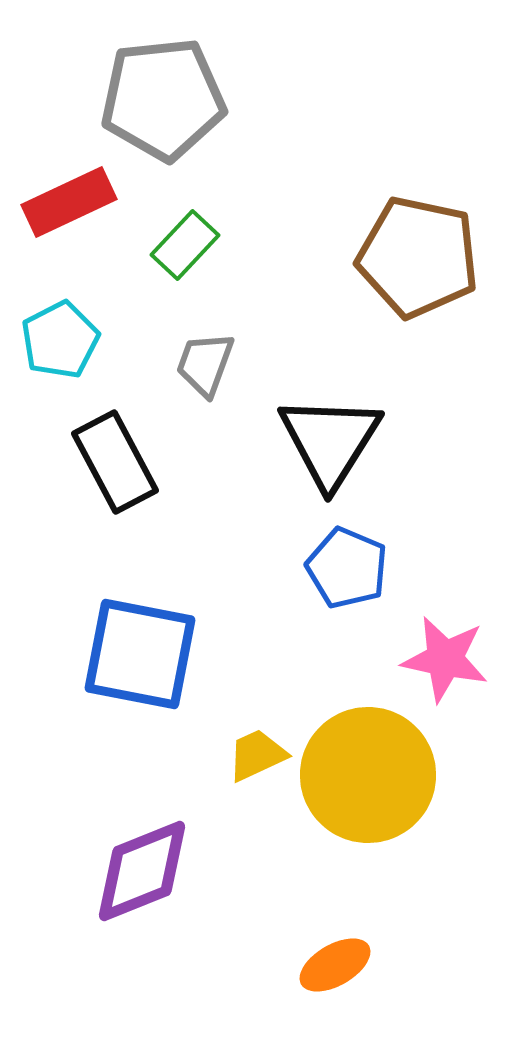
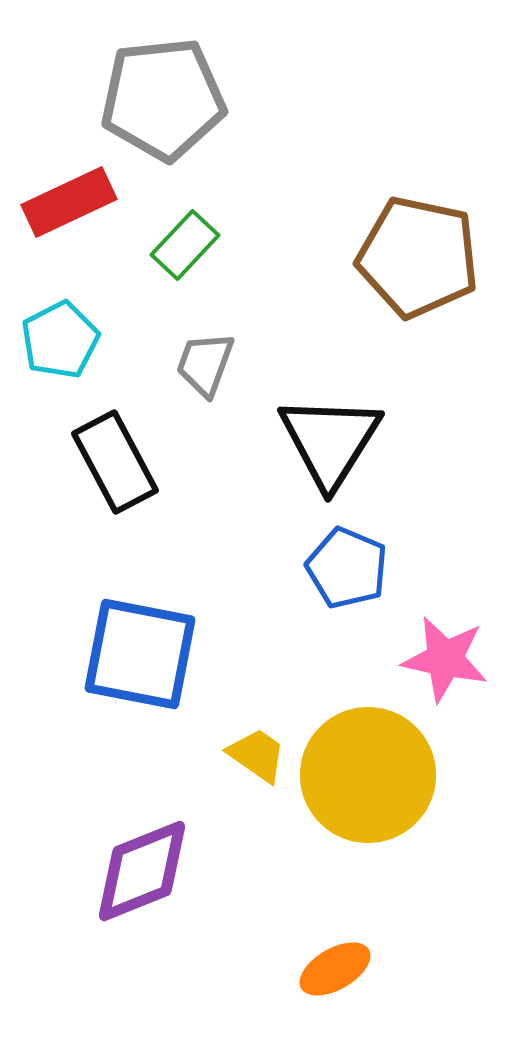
yellow trapezoid: rotated 60 degrees clockwise
orange ellipse: moved 4 px down
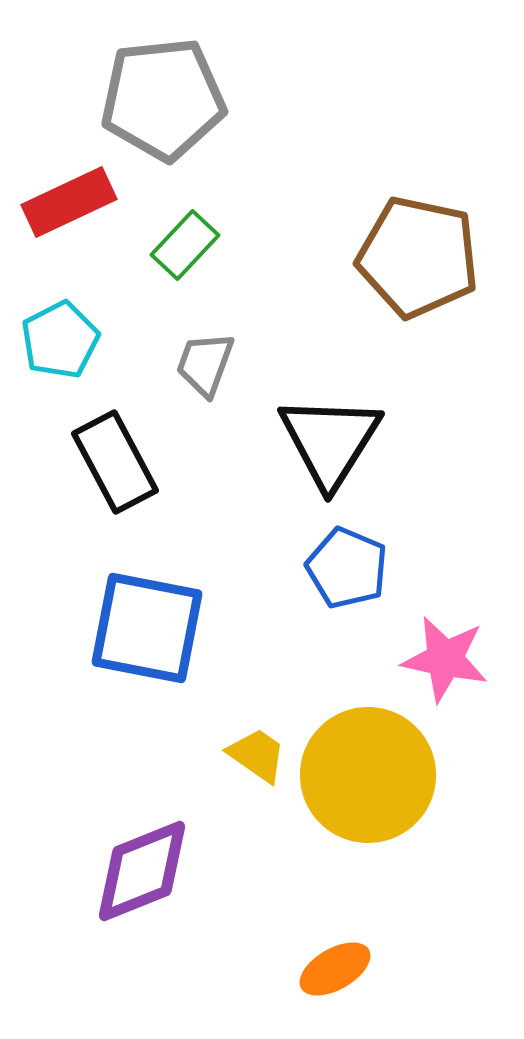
blue square: moved 7 px right, 26 px up
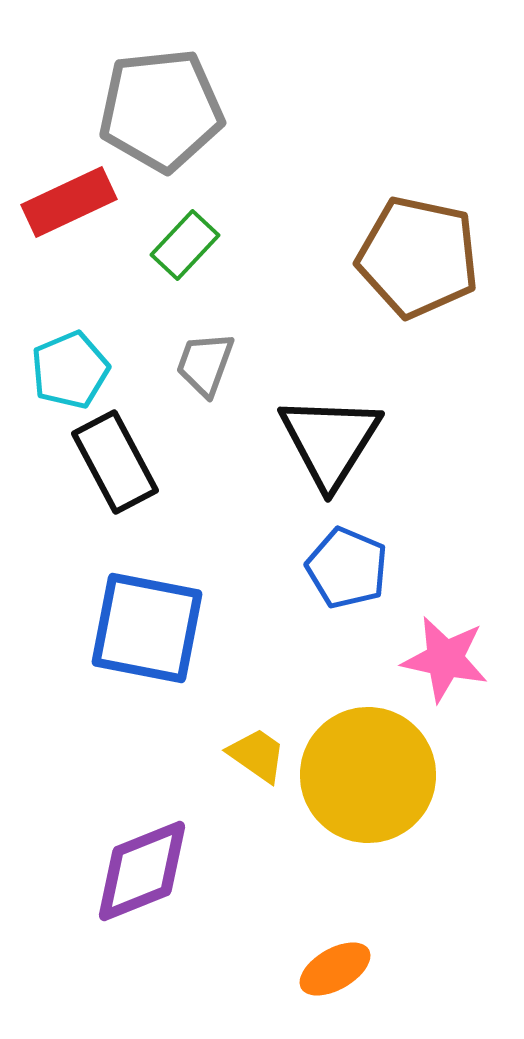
gray pentagon: moved 2 px left, 11 px down
cyan pentagon: moved 10 px right, 30 px down; rotated 4 degrees clockwise
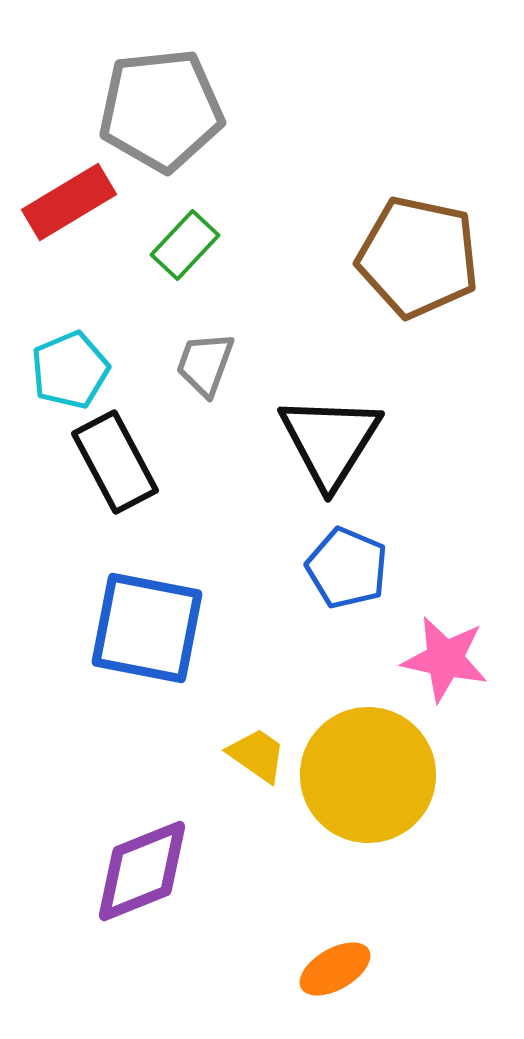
red rectangle: rotated 6 degrees counterclockwise
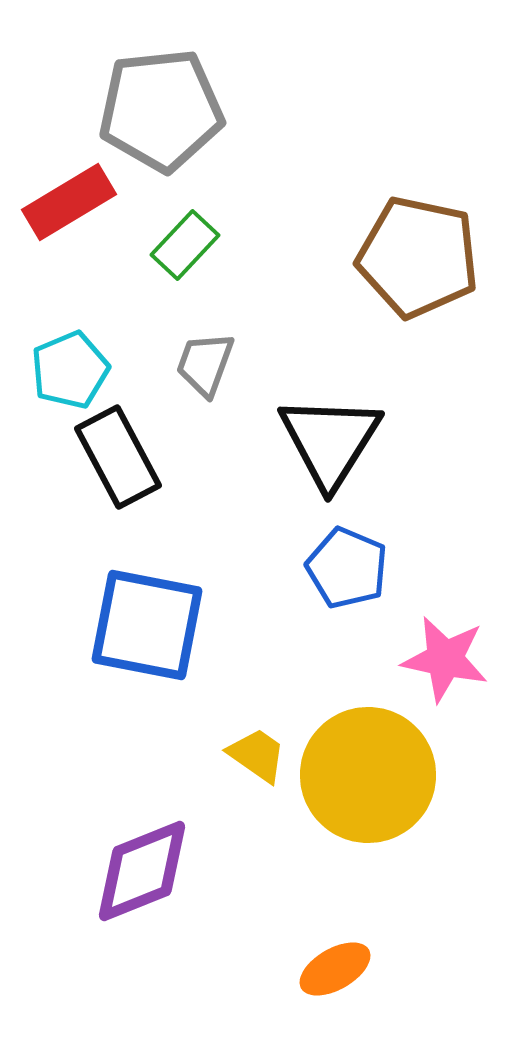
black rectangle: moved 3 px right, 5 px up
blue square: moved 3 px up
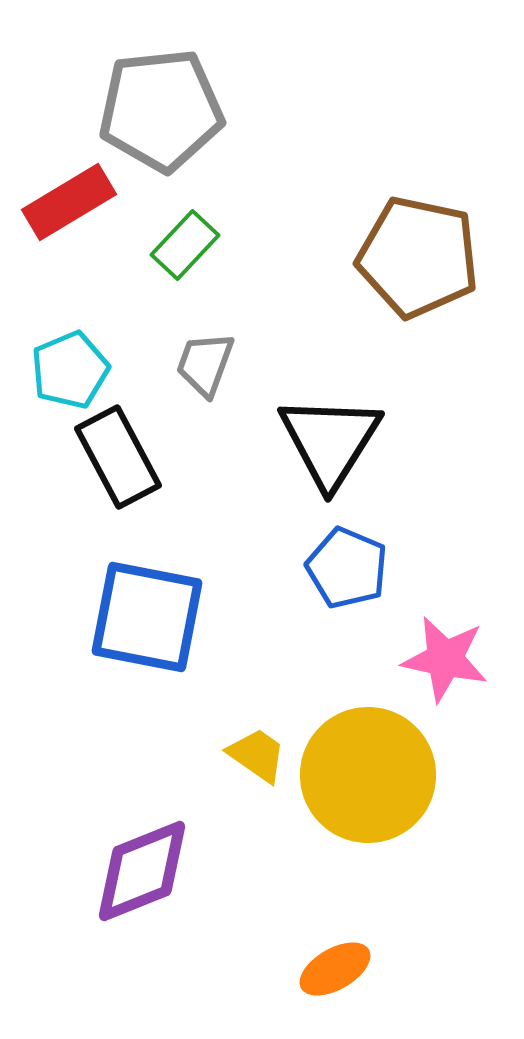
blue square: moved 8 px up
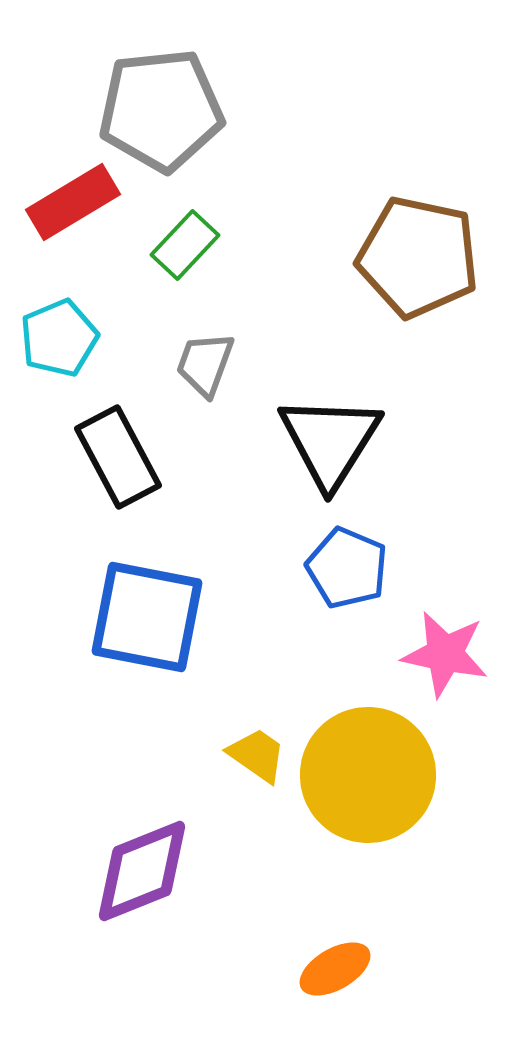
red rectangle: moved 4 px right
cyan pentagon: moved 11 px left, 32 px up
pink star: moved 5 px up
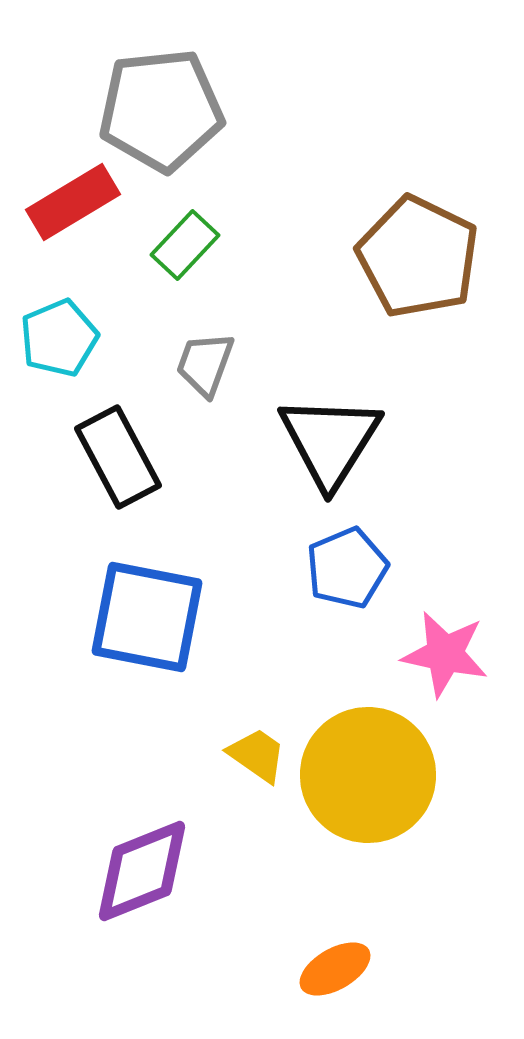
brown pentagon: rotated 14 degrees clockwise
blue pentagon: rotated 26 degrees clockwise
